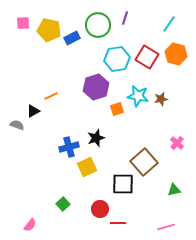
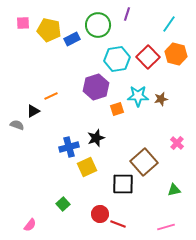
purple line: moved 2 px right, 4 px up
blue rectangle: moved 1 px down
red square: moved 1 px right; rotated 15 degrees clockwise
cyan star: rotated 10 degrees counterclockwise
red circle: moved 5 px down
red line: moved 1 px down; rotated 21 degrees clockwise
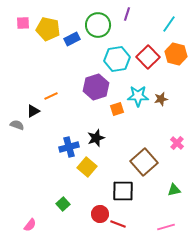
yellow pentagon: moved 1 px left, 1 px up
yellow square: rotated 24 degrees counterclockwise
black square: moved 7 px down
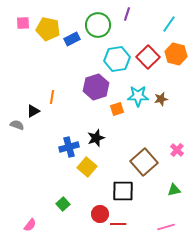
orange line: moved 1 px right, 1 px down; rotated 56 degrees counterclockwise
pink cross: moved 7 px down
red line: rotated 21 degrees counterclockwise
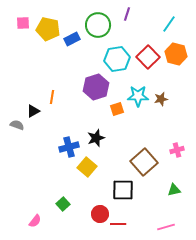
pink cross: rotated 32 degrees clockwise
black square: moved 1 px up
pink semicircle: moved 5 px right, 4 px up
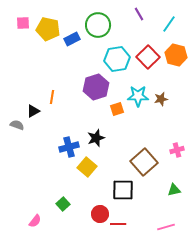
purple line: moved 12 px right; rotated 48 degrees counterclockwise
orange hexagon: moved 1 px down
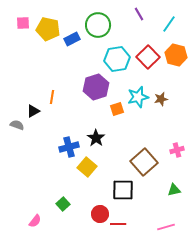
cyan star: moved 1 px down; rotated 15 degrees counterclockwise
black star: rotated 18 degrees counterclockwise
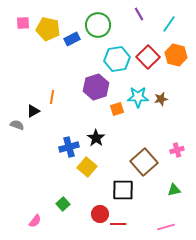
cyan star: rotated 15 degrees clockwise
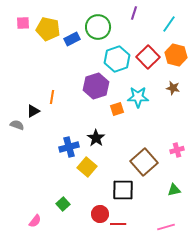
purple line: moved 5 px left, 1 px up; rotated 48 degrees clockwise
green circle: moved 2 px down
cyan hexagon: rotated 10 degrees counterclockwise
purple hexagon: moved 1 px up
brown star: moved 12 px right, 11 px up; rotated 24 degrees clockwise
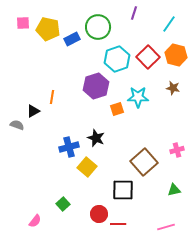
black star: rotated 12 degrees counterclockwise
red circle: moved 1 px left
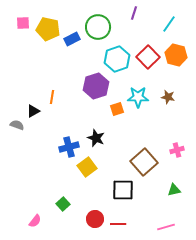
brown star: moved 5 px left, 9 px down
yellow square: rotated 12 degrees clockwise
red circle: moved 4 px left, 5 px down
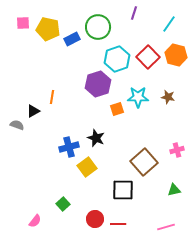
purple hexagon: moved 2 px right, 2 px up
